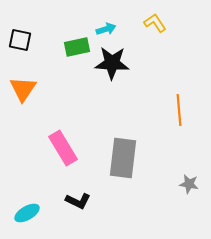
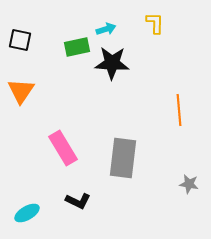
yellow L-shape: rotated 35 degrees clockwise
orange triangle: moved 2 px left, 2 px down
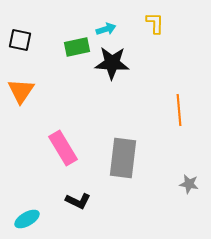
cyan ellipse: moved 6 px down
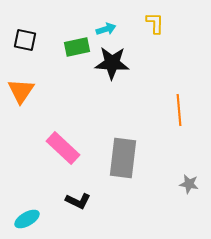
black square: moved 5 px right
pink rectangle: rotated 16 degrees counterclockwise
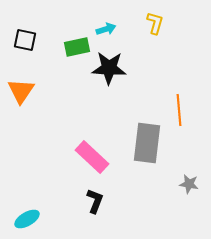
yellow L-shape: rotated 15 degrees clockwise
black star: moved 3 px left, 5 px down
pink rectangle: moved 29 px right, 9 px down
gray rectangle: moved 24 px right, 15 px up
black L-shape: moved 17 px right; rotated 95 degrees counterclockwise
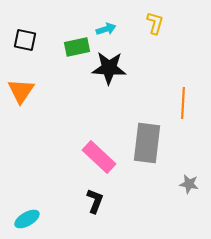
orange line: moved 4 px right, 7 px up; rotated 8 degrees clockwise
pink rectangle: moved 7 px right
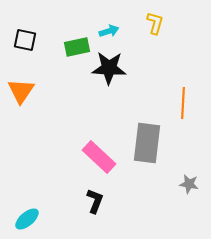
cyan arrow: moved 3 px right, 2 px down
cyan ellipse: rotated 10 degrees counterclockwise
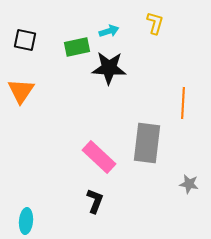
cyan ellipse: moved 1 px left, 2 px down; rotated 45 degrees counterclockwise
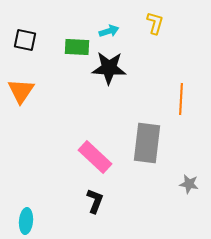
green rectangle: rotated 15 degrees clockwise
orange line: moved 2 px left, 4 px up
pink rectangle: moved 4 px left
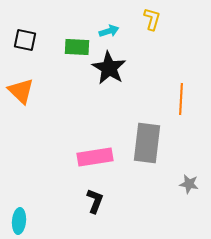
yellow L-shape: moved 3 px left, 4 px up
black star: rotated 28 degrees clockwise
orange triangle: rotated 20 degrees counterclockwise
pink rectangle: rotated 52 degrees counterclockwise
cyan ellipse: moved 7 px left
